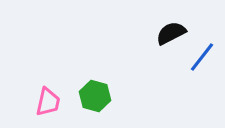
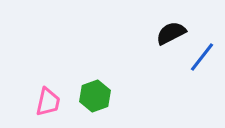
green hexagon: rotated 24 degrees clockwise
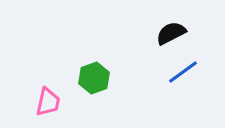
blue line: moved 19 px left, 15 px down; rotated 16 degrees clockwise
green hexagon: moved 1 px left, 18 px up
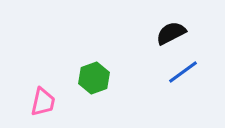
pink trapezoid: moved 5 px left
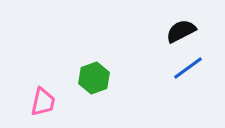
black semicircle: moved 10 px right, 2 px up
blue line: moved 5 px right, 4 px up
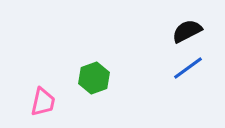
black semicircle: moved 6 px right
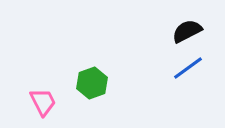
green hexagon: moved 2 px left, 5 px down
pink trapezoid: rotated 40 degrees counterclockwise
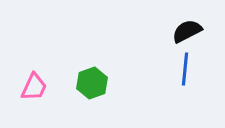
blue line: moved 3 px left, 1 px down; rotated 48 degrees counterclockwise
pink trapezoid: moved 9 px left, 15 px up; rotated 52 degrees clockwise
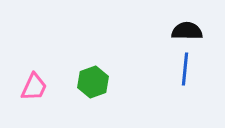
black semicircle: rotated 28 degrees clockwise
green hexagon: moved 1 px right, 1 px up
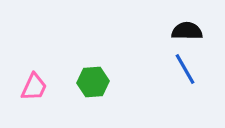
blue line: rotated 36 degrees counterclockwise
green hexagon: rotated 16 degrees clockwise
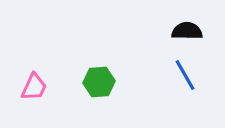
blue line: moved 6 px down
green hexagon: moved 6 px right
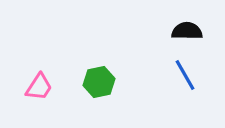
green hexagon: rotated 8 degrees counterclockwise
pink trapezoid: moved 5 px right; rotated 8 degrees clockwise
